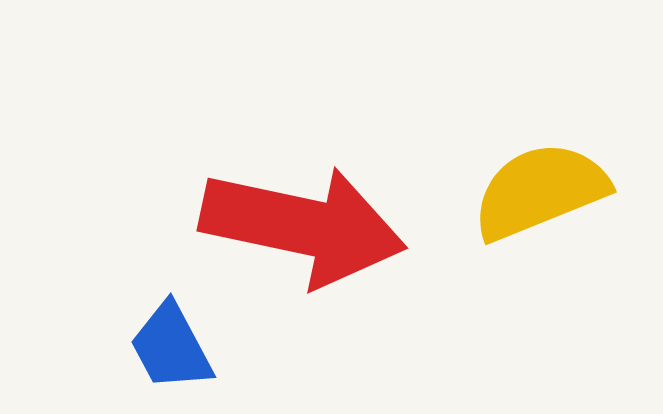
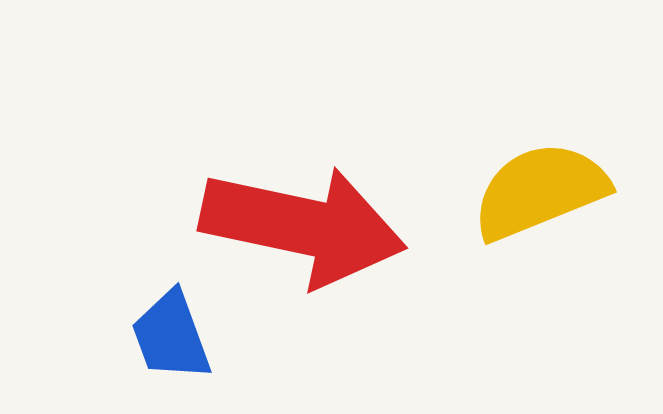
blue trapezoid: moved 11 px up; rotated 8 degrees clockwise
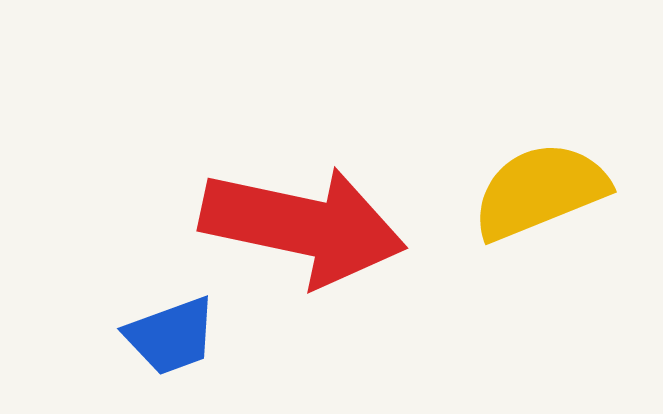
blue trapezoid: rotated 90 degrees counterclockwise
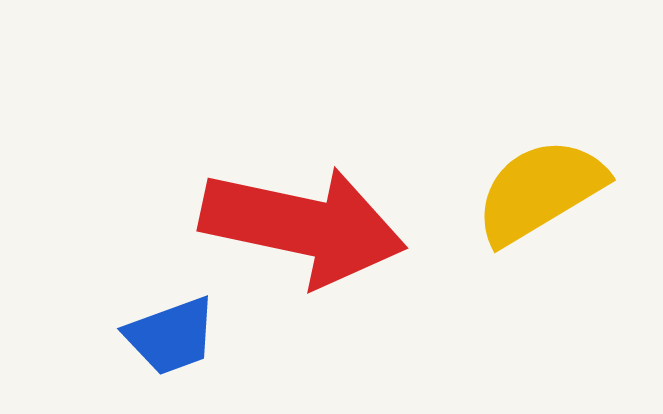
yellow semicircle: rotated 9 degrees counterclockwise
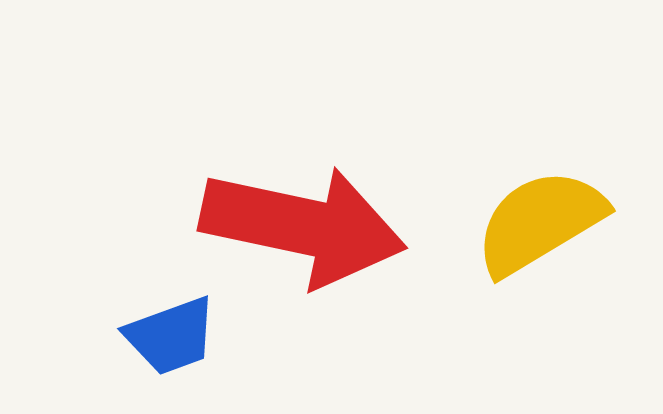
yellow semicircle: moved 31 px down
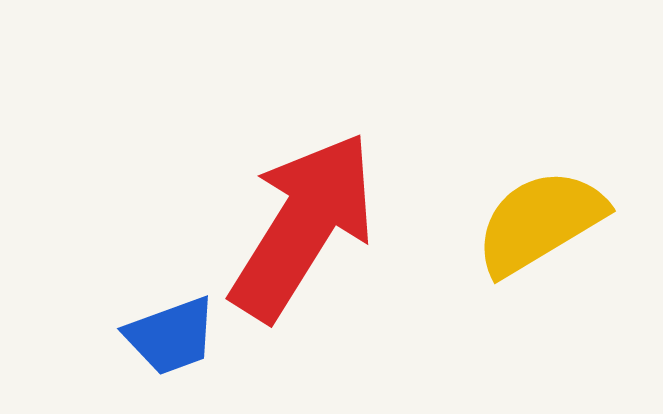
red arrow: rotated 70 degrees counterclockwise
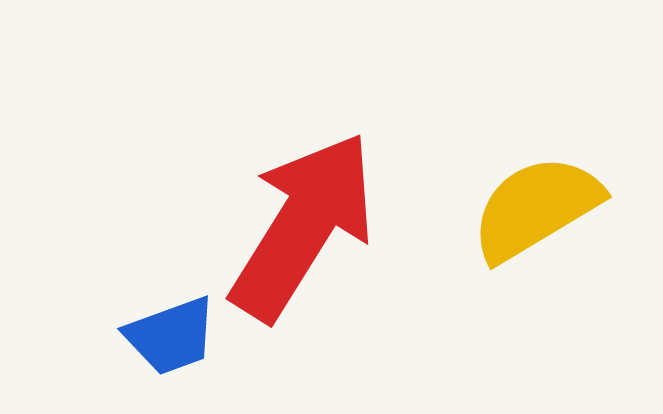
yellow semicircle: moved 4 px left, 14 px up
